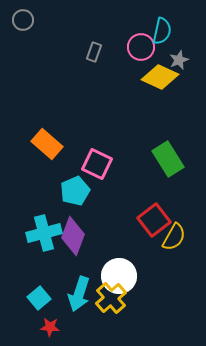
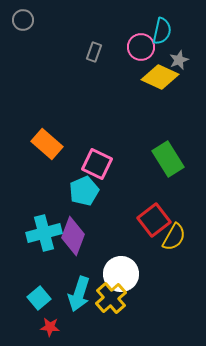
cyan pentagon: moved 9 px right
white circle: moved 2 px right, 2 px up
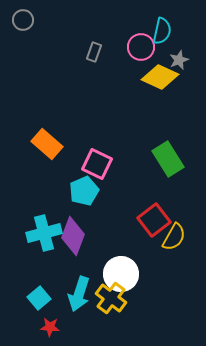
yellow cross: rotated 12 degrees counterclockwise
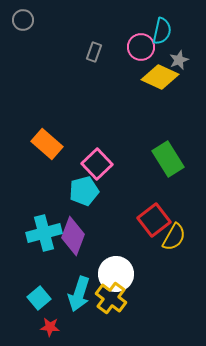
pink square: rotated 20 degrees clockwise
cyan pentagon: rotated 8 degrees clockwise
white circle: moved 5 px left
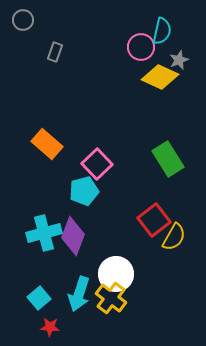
gray rectangle: moved 39 px left
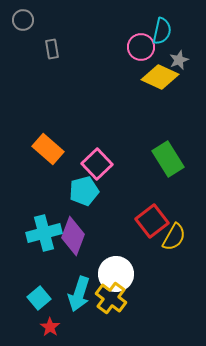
gray rectangle: moved 3 px left, 3 px up; rotated 30 degrees counterclockwise
orange rectangle: moved 1 px right, 5 px down
red square: moved 2 px left, 1 px down
red star: rotated 30 degrees clockwise
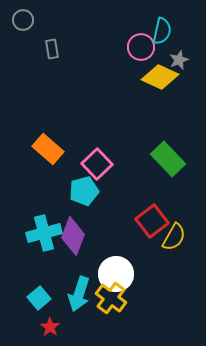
green rectangle: rotated 12 degrees counterclockwise
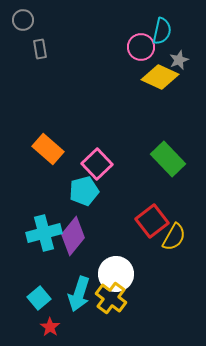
gray rectangle: moved 12 px left
purple diamond: rotated 18 degrees clockwise
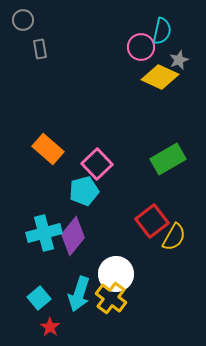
green rectangle: rotated 76 degrees counterclockwise
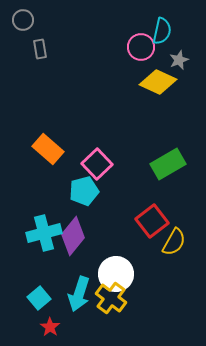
yellow diamond: moved 2 px left, 5 px down
green rectangle: moved 5 px down
yellow semicircle: moved 5 px down
